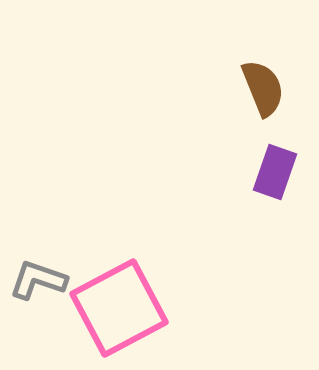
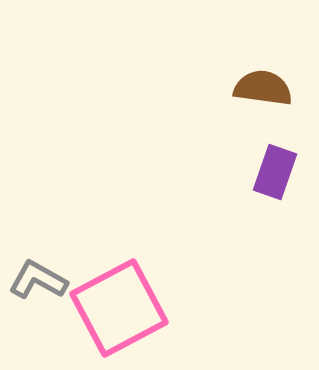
brown semicircle: rotated 60 degrees counterclockwise
gray L-shape: rotated 10 degrees clockwise
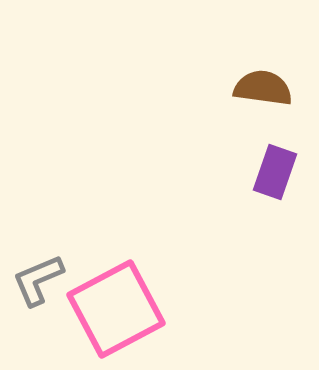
gray L-shape: rotated 52 degrees counterclockwise
pink square: moved 3 px left, 1 px down
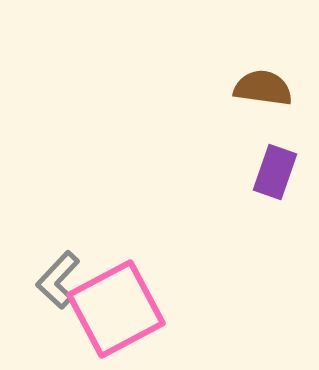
gray L-shape: moved 20 px right; rotated 24 degrees counterclockwise
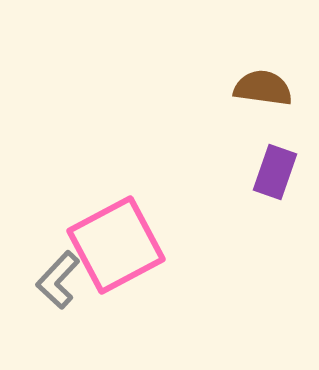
pink square: moved 64 px up
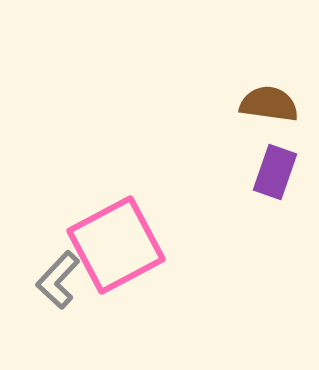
brown semicircle: moved 6 px right, 16 px down
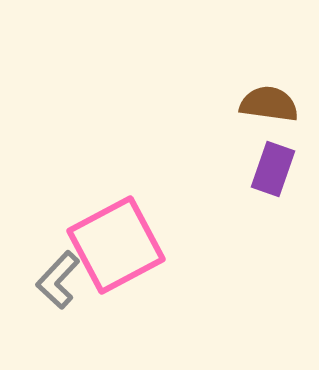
purple rectangle: moved 2 px left, 3 px up
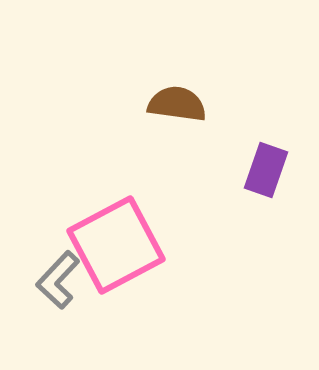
brown semicircle: moved 92 px left
purple rectangle: moved 7 px left, 1 px down
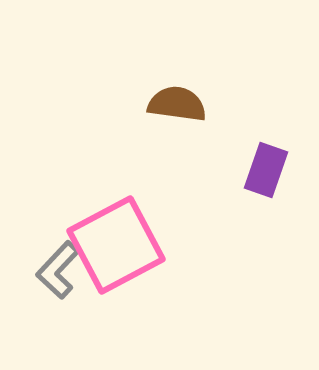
gray L-shape: moved 10 px up
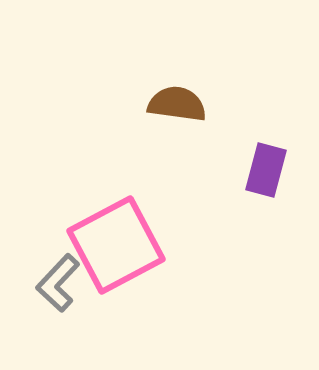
purple rectangle: rotated 4 degrees counterclockwise
gray L-shape: moved 13 px down
